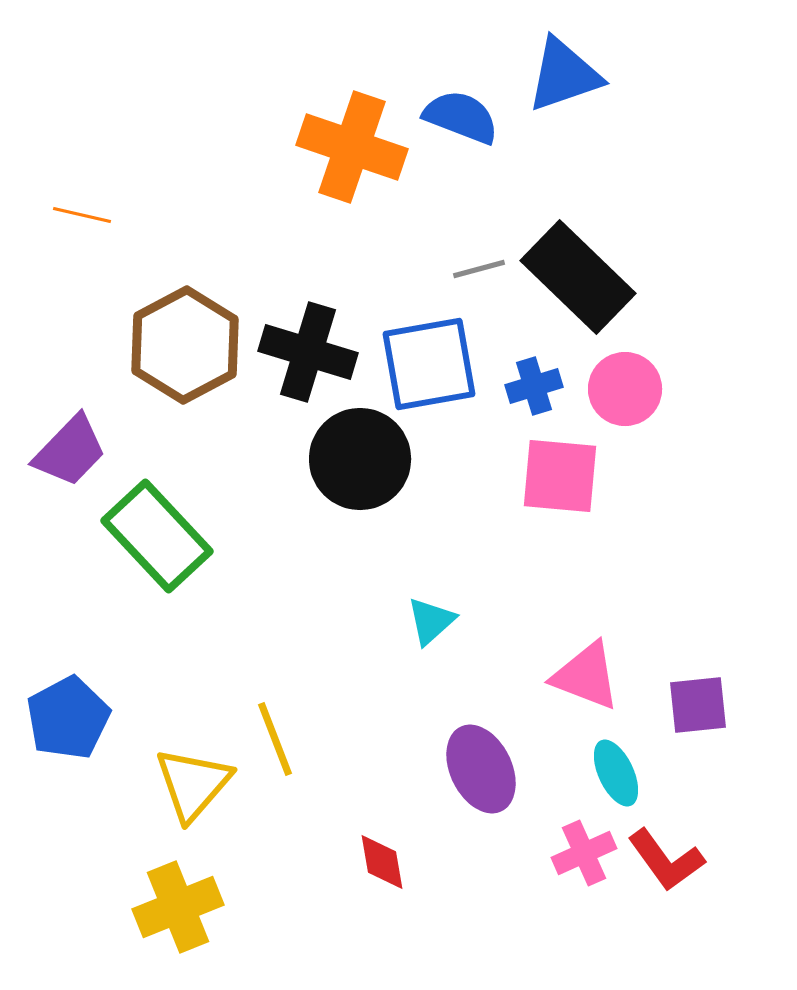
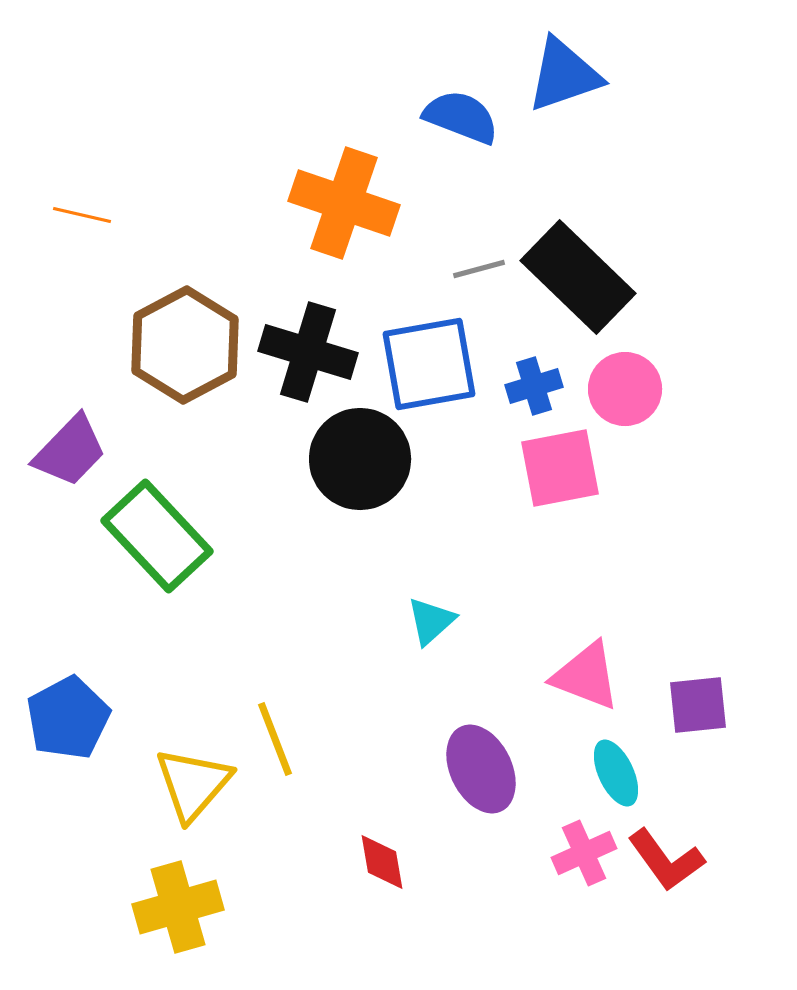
orange cross: moved 8 px left, 56 px down
pink square: moved 8 px up; rotated 16 degrees counterclockwise
yellow cross: rotated 6 degrees clockwise
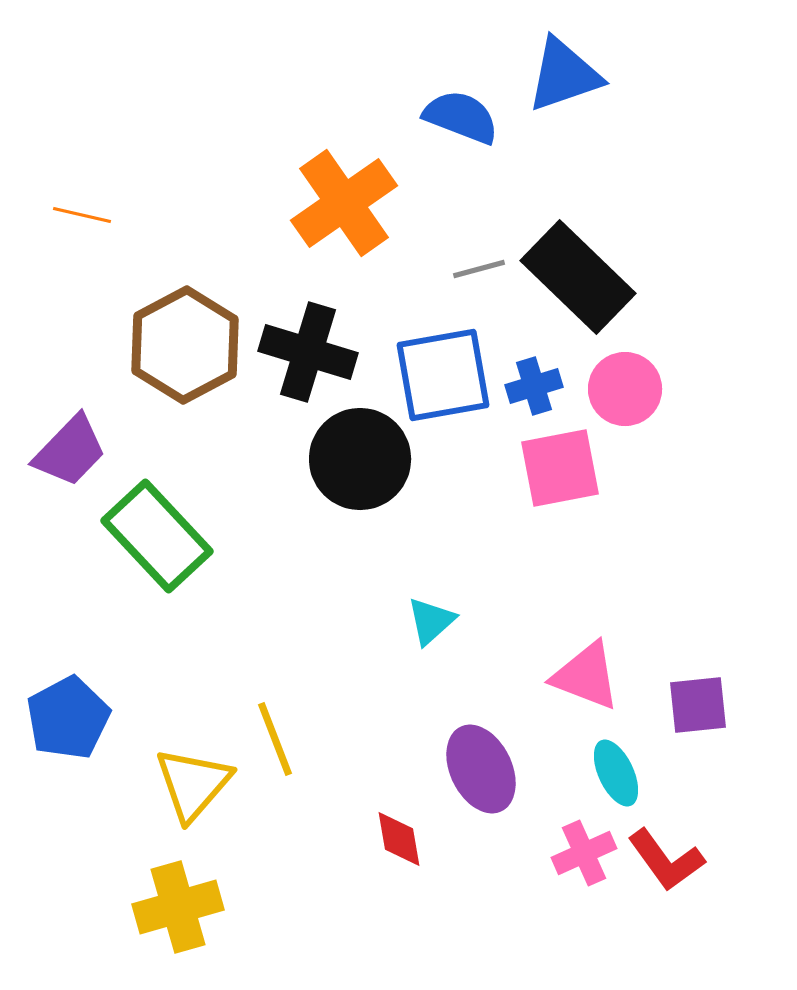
orange cross: rotated 36 degrees clockwise
blue square: moved 14 px right, 11 px down
red diamond: moved 17 px right, 23 px up
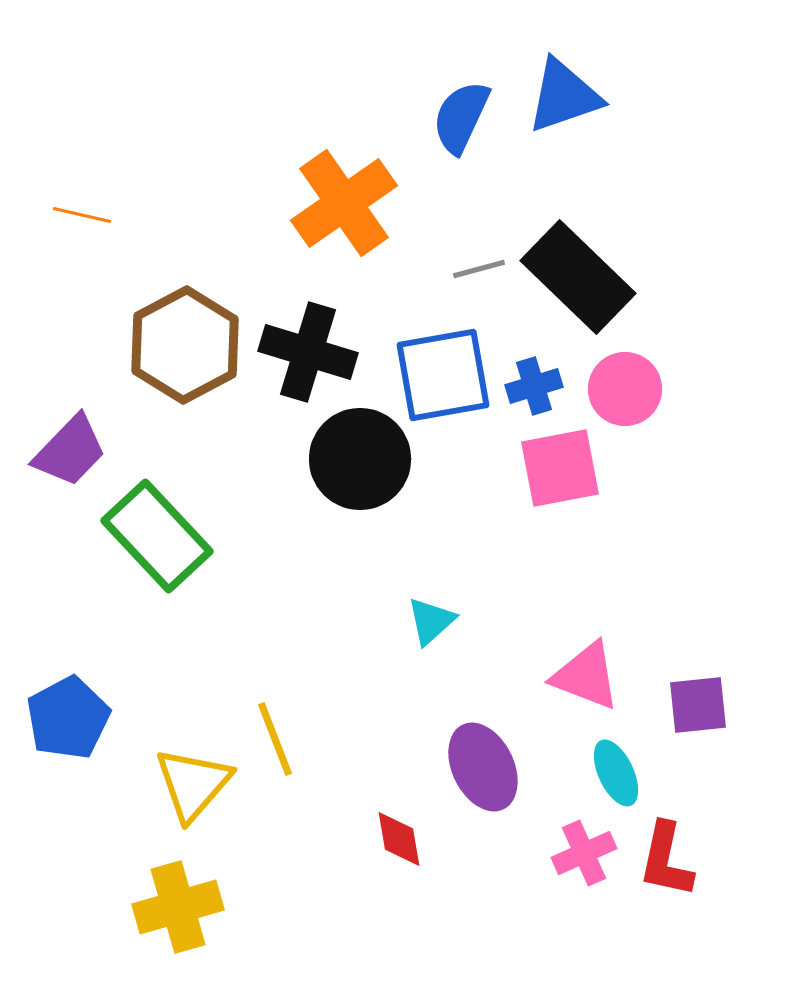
blue triangle: moved 21 px down
blue semicircle: rotated 86 degrees counterclockwise
purple ellipse: moved 2 px right, 2 px up
red L-shape: rotated 48 degrees clockwise
